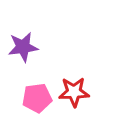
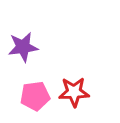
pink pentagon: moved 2 px left, 2 px up
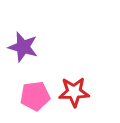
purple star: rotated 24 degrees clockwise
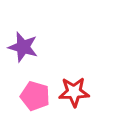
pink pentagon: rotated 24 degrees clockwise
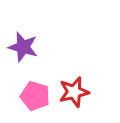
red star: rotated 12 degrees counterclockwise
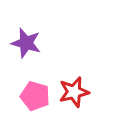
purple star: moved 3 px right, 4 px up
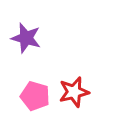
purple star: moved 5 px up
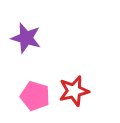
red star: moved 1 px up
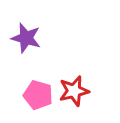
pink pentagon: moved 3 px right, 1 px up
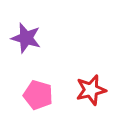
red star: moved 17 px right, 1 px up
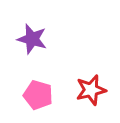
purple star: moved 6 px right, 1 px down
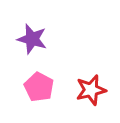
pink pentagon: moved 1 px right, 8 px up; rotated 12 degrees clockwise
